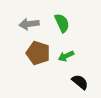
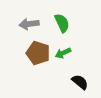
green arrow: moved 3 px left, 3 px up
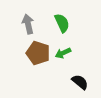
gray arrow: moved 1 px left; rotated 84 degrees clockwise
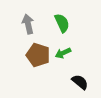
brown pentagon: moved 2 px down
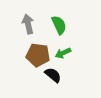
green semicircle: moved 3 px left, 2 px down
brown pentagon: rotated 10 degrees counterclockwise
black semicircle: moved 27 px left, 7 px up
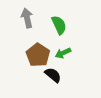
gray arrow: moved 1 px left, 6 px up
brown pentagon: rotated 25 degrees clockwise
